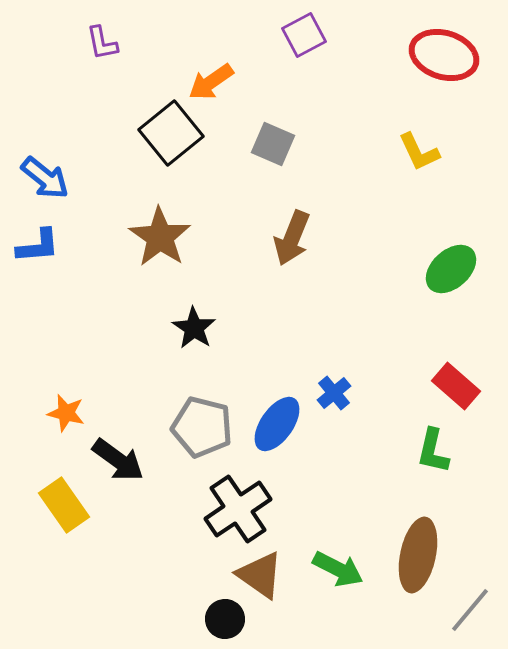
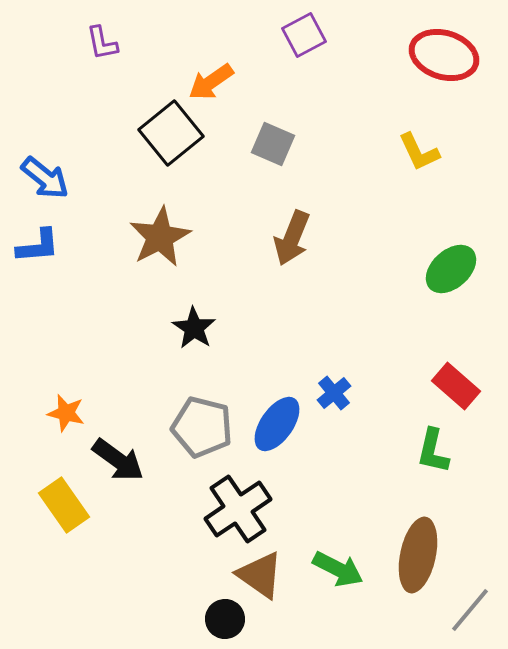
brown star: rotated 10 degrees clockwise
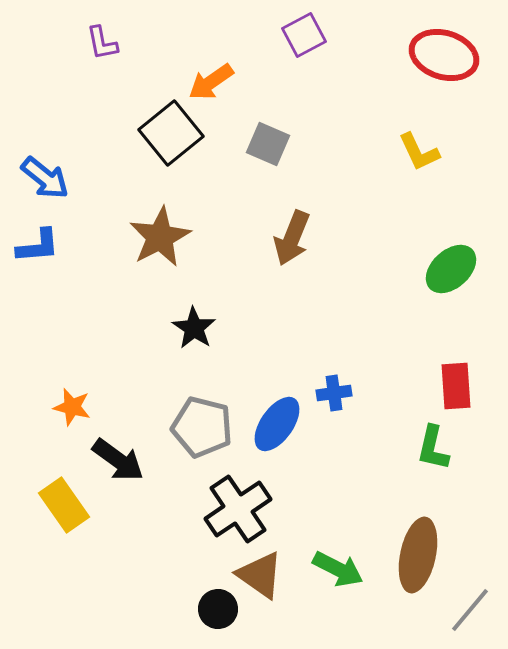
gray square: moved 5 px left
red rectangle: rotated 45 degrees clockwise
blue cross: rotated 32 degrees clockwise
orange star: moved 6 px right, 6 px up
green L-shape: moved 3 px up
black circle: moved 7 px left, 10 px up
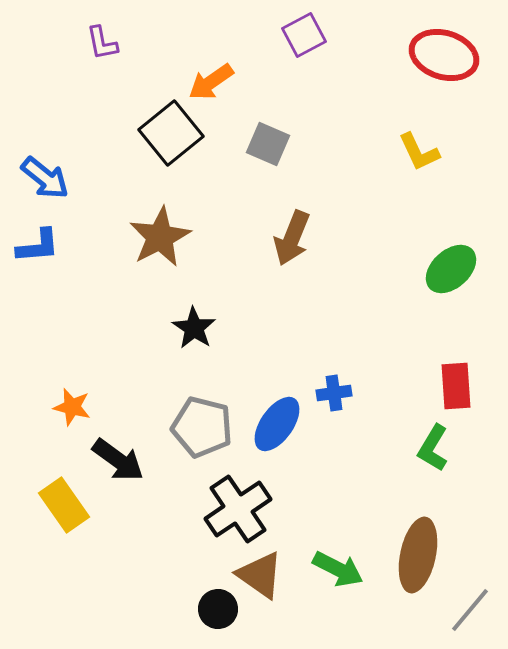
green L-shape: rotated 18 degrees clockwise
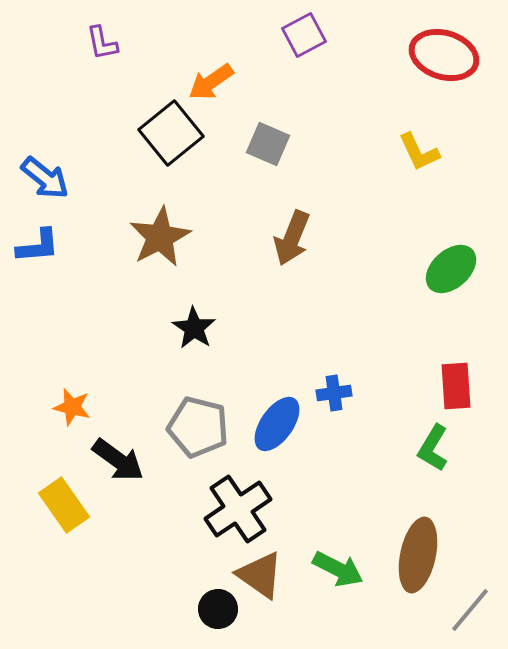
gray pentagon: moved 4 px left
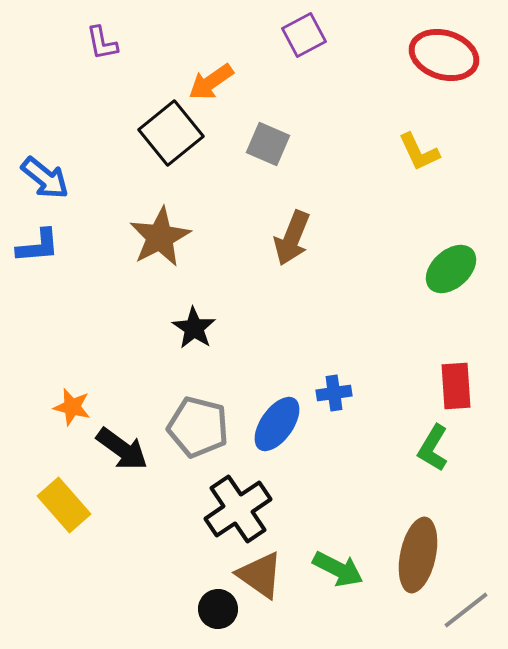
black arrow: moved 4 px right, 11 px up
yellow rectangle: rotated 6 degrees counterclockwise
gray line: moved 4 px left; rotated 12 degrees clockwise
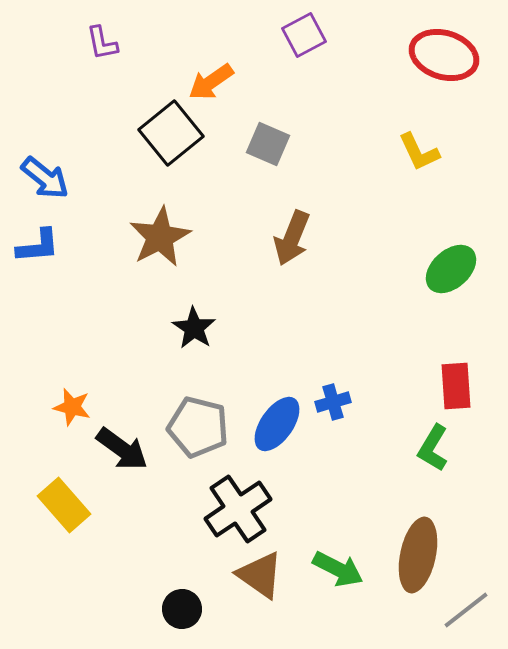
blue cross: moved 1 px left, 9 px down; rotated 8 degrees counterclockwise
black circle: moved 36 px left
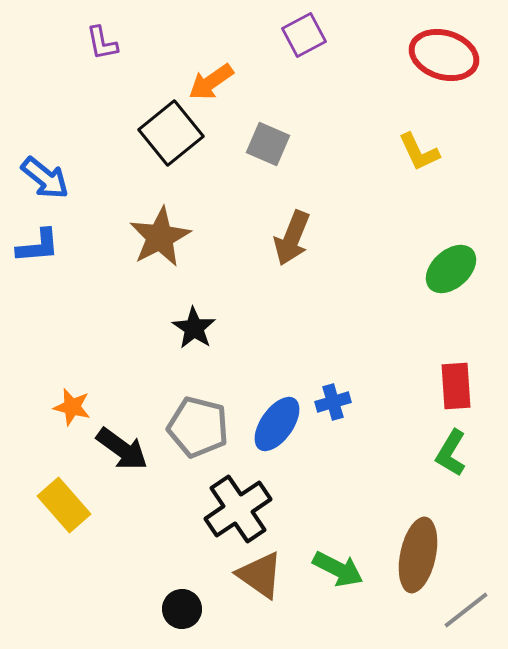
green L-shape: moved 18 px right, 5 px down
